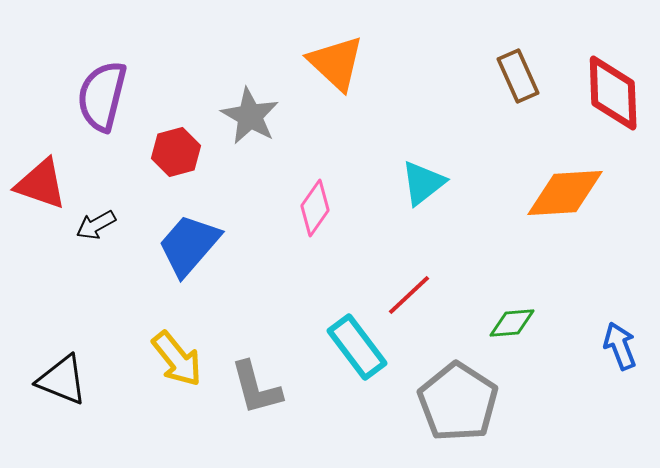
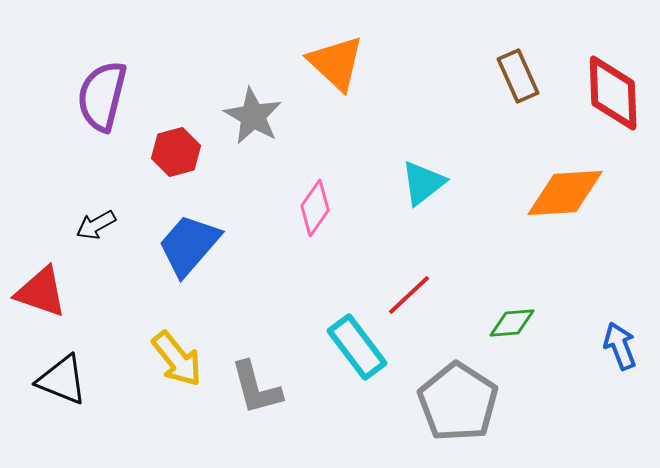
gray star: moved 3 px right
red triangle: moved 108 px down
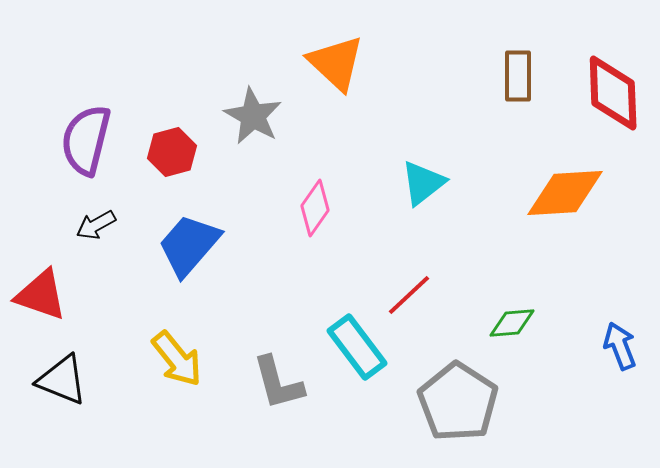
brown rectangle: rotated 24 degrees clockwise
purple semicircle: moved 16 px left, 44 px down
red hexagon: moved 4 px left
red triangle: moved 3 px down
gray L-shape: moved 22 px right, 5 px up
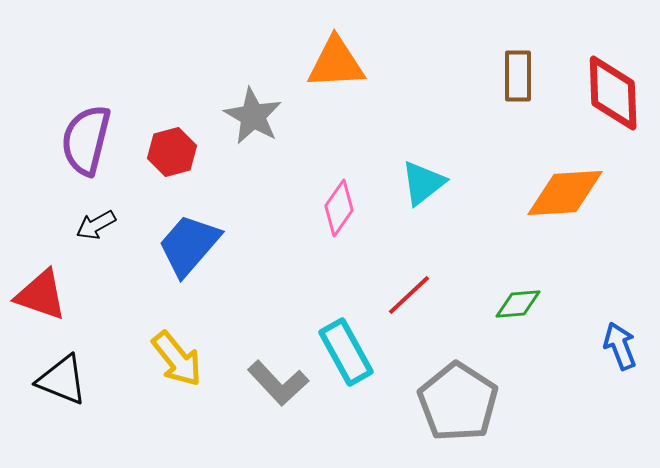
orange triangle: rotated 46 degrees counterclockwise
pink diamond: moved 24 px right
green diamond: moved 6 px right, 19 px up
cyan rectangle: moved 11 px left, 5 px down; rotated 8 degrees clockwise
gray L-shape: rotated 28 degrees counterclockwise
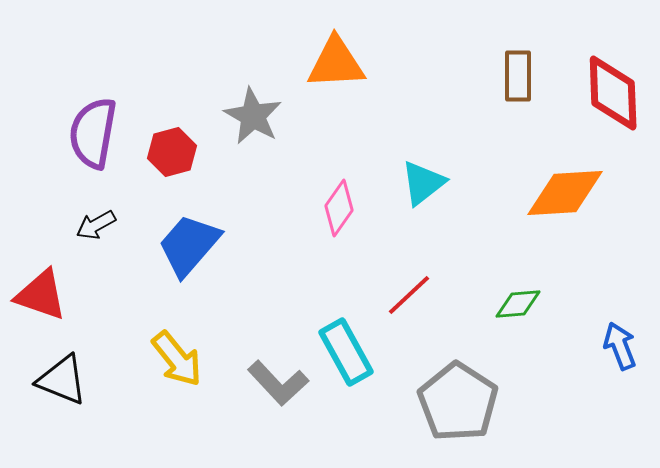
purple semicircle: moved 7 px right, 7 px up; rotated 4 degrees counterclockwise
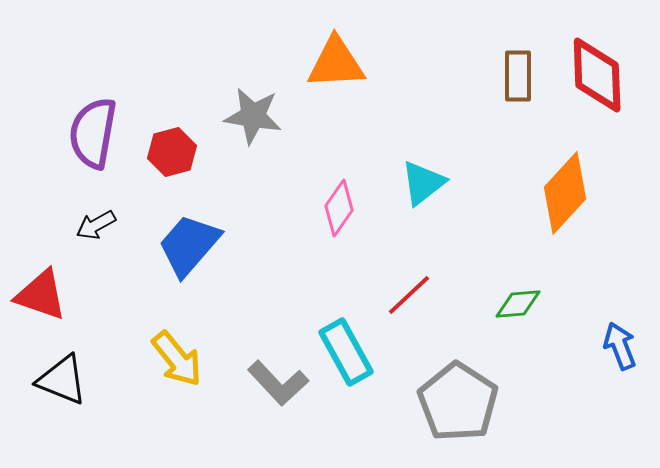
red diamond: moved 16 px left, 18 px up
gray star: rotated 20 degrees counterclockwise
orange diamond: rotated 44 degrees counterclockwise
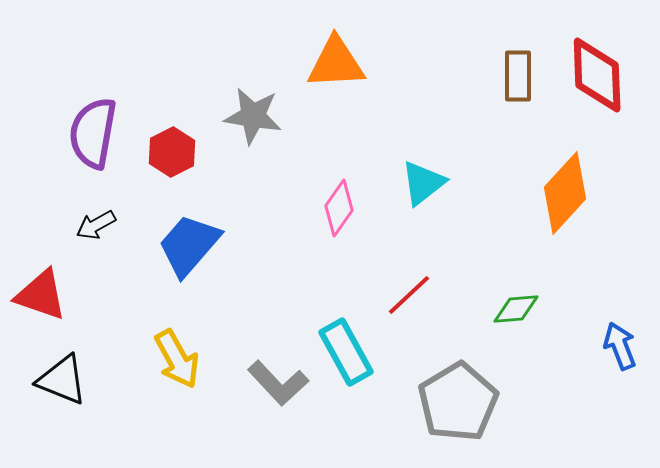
red hexagon: rotated 12 degrees counterclockwise
green diamond: moved 2 px left, 5 px down
yellow arrow: rotated 10 degrees clockwise
gray pentagon: rotated 8 degrees clockwise
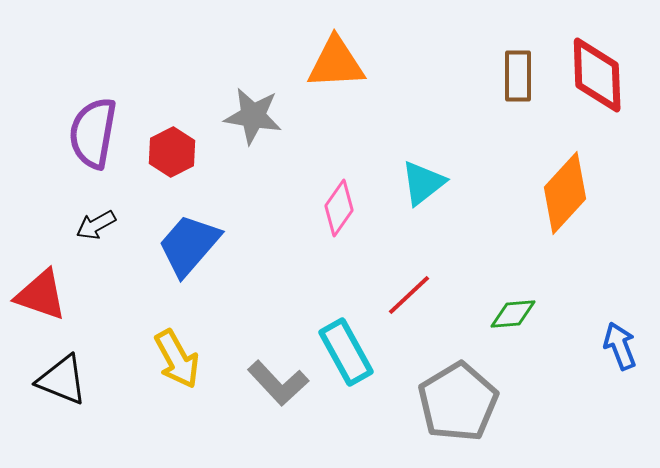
green diamond: moved 3 px left, 5 px down
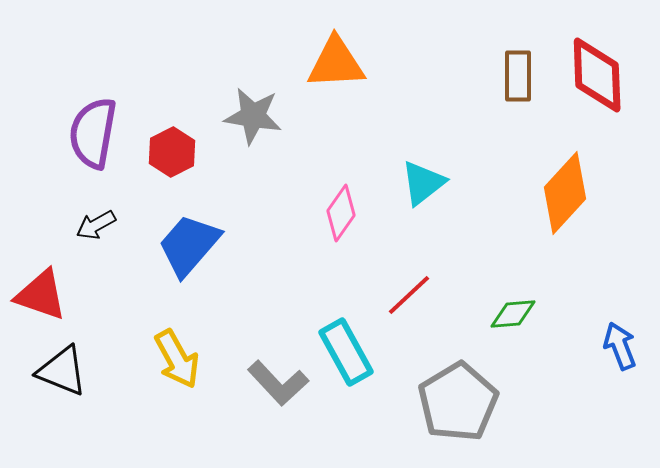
pink diamond: moved 2 px right, 5 px down
black triangle: moved 9 px up
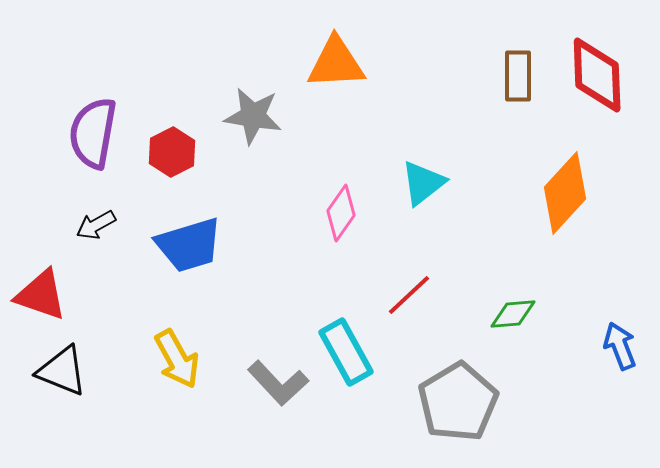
blue trapezoid: rotated 148 degrees counterclockwise
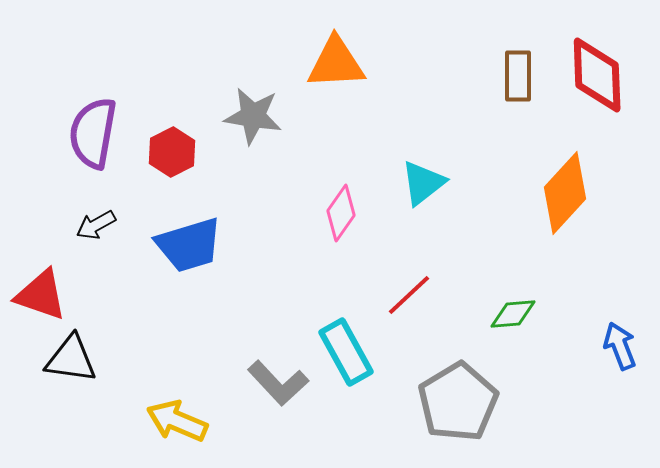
yellow arrow: moved 62 px down; rotated 142 degrees clockwise
black triangle: moved 9 px right, 12 px up; rotated 14 degrees counterclockwise
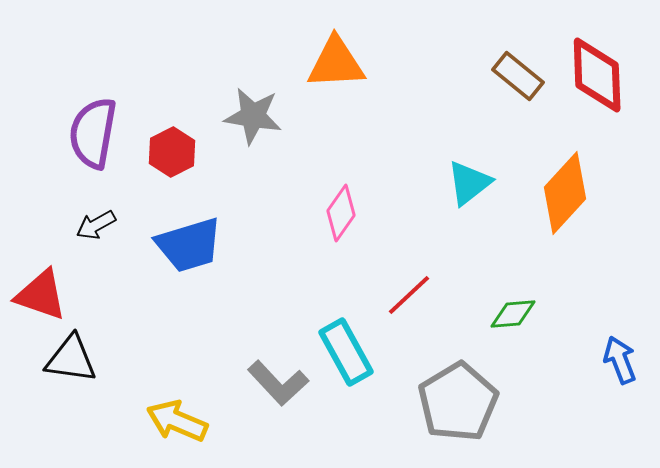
brown rectangle: rotated 51 degrees counterclockwise
cyan triangle: moved 46 px right
blue arrow: moved 14 px down
